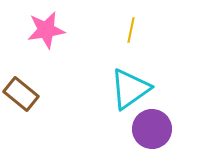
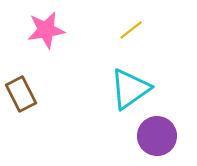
yellow line: rotated 40 degrees clockwise
brown rectangle: rotated 24 degrees clockwise
purple circle: moved 5 px right, 7 px down
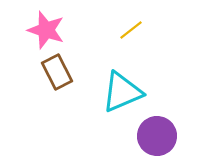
pink star: rotated 27 degrees clockwise
cyan triangle: moved 8 px left, 3 px down; rotated 12 degrees clockwise
brown rectangle: moved 36 px right, 22 px up
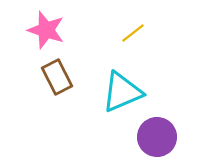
yellow line: moved 2 px right, 3 px down
brown rectangle: moved 5 px down
purple circle: moved 1 px down
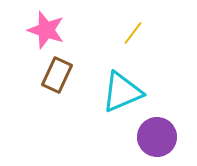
yellow line: rotated 15 degrees counterclockwise
brown rectangle: moved 2 px up; rotated 52 degrees clockwise
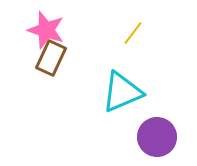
brown rectangle: moved 6 px left, 17 px up
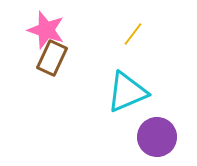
yellow line: moved 1 px down
brown rectangle: moved 1 px right
cyan triangle: moved 5 px right
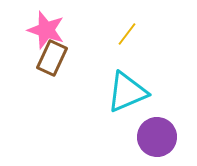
yellow line: moved 6 px left
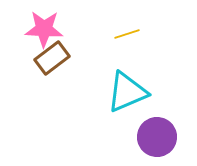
pink star: moved 2 px left, 1 px up; rotated 15 degrees counterclockwise
yellow line: rotated 35 degrees clockwise
brown rectangle: rotated 28 degrees clockwise
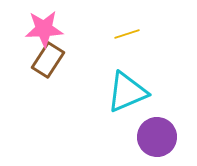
pink star: rotated 6 degrees counterclockwise
brown rectangle: moved 4 px left, 2 px down; rotated 20 degrees counterclockwise
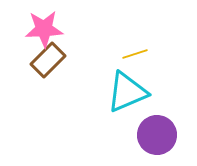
yellow line: moved 8 px right, 20 px down
brown rectangle: rotated 12 degrees clockwise
purple circle: moved 2 px up
